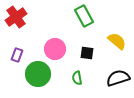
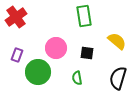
green rectangle: rotated 20 degrees clockwise
pink circle: moved 1 px right, 1 px up
green circle: moved 2 px up
black semicircle: rotated 55 degrees counterclockwise
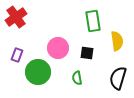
green rectangle: moved 9 px right, 5 px down
yellow semicircle: rotated 42 degrees clockwise
pink circle: moved 2 px right
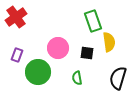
green rectangle: rotated 10 degrees counterclockwise
yellow semicircle: moved 8 px left, 1 px down
